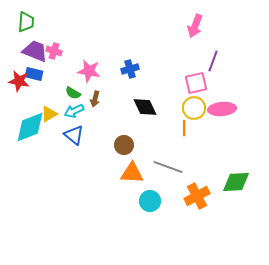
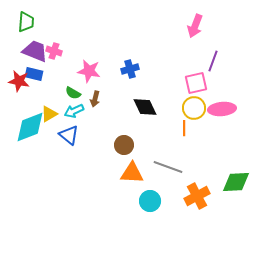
blue triangle: moved 5 px left
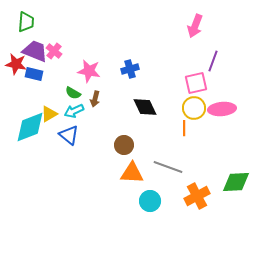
pink cross: rotated 21 degrees clockwise
red star: moved 3 px left, 17 px up
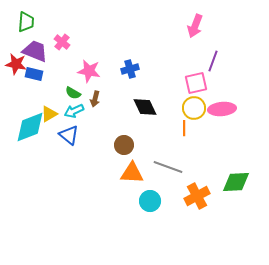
pink cross: moved 8 px right, 9 px up
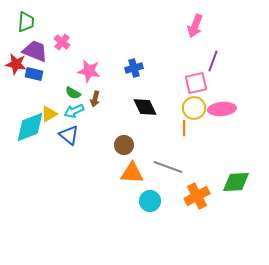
blue cross: moved 4 px right, 1 px up
